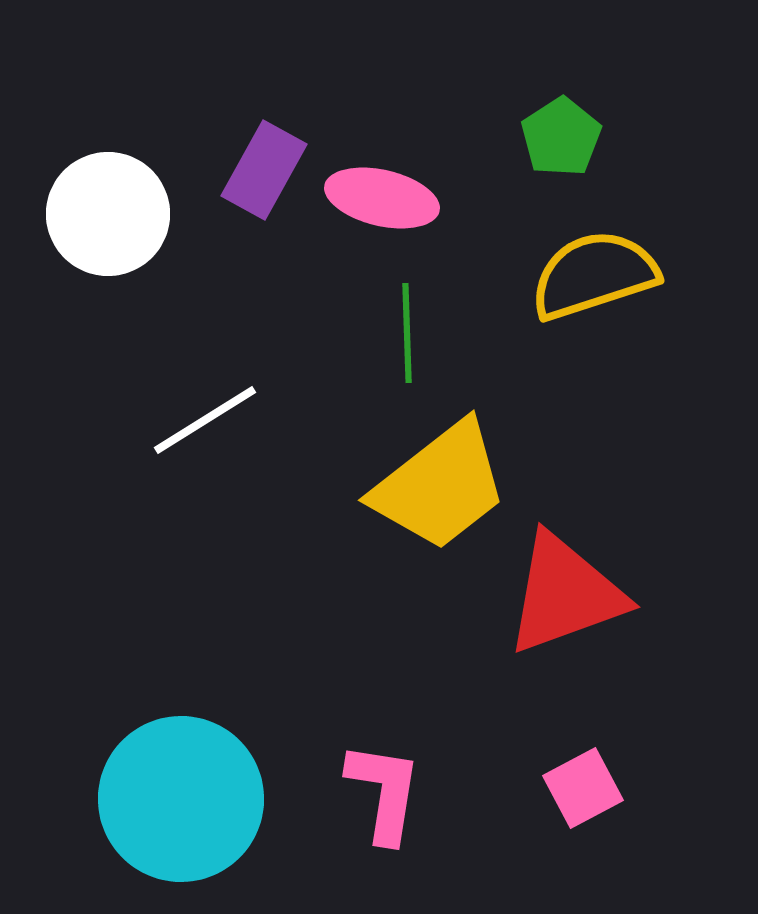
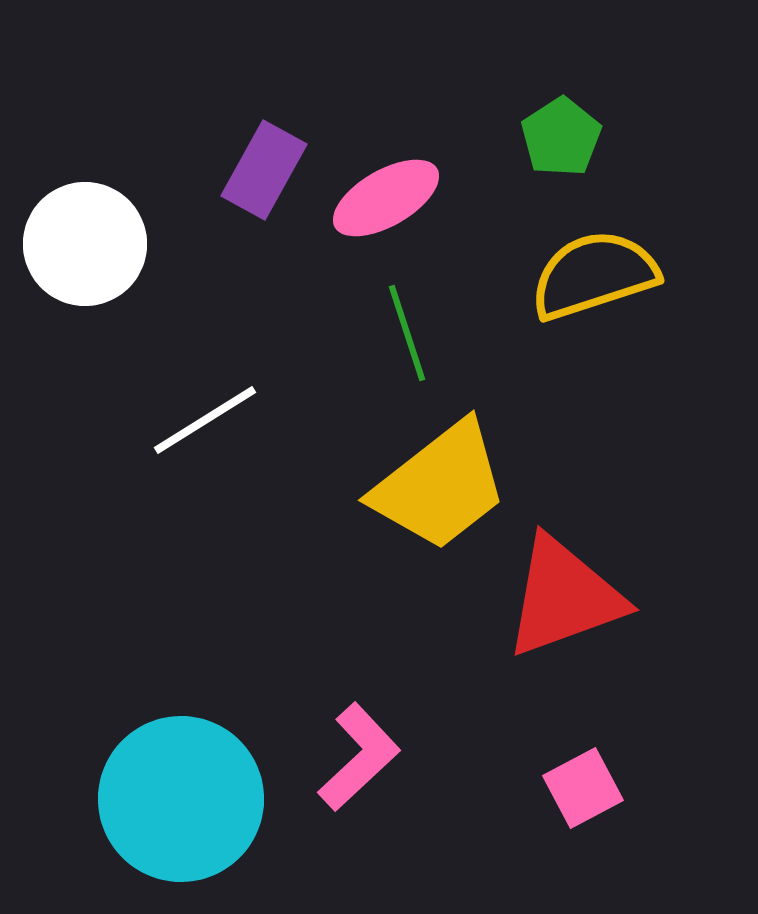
pink ellipse: moved 4 px right; rotated 43 degrees counterclockwise
white circle: moved 23 px left, 30 px down
green line: rotated 16 degrees counterclockwise
red triangle: moved 1 px left, 3 px down
pink L-shape: moved 25 px left, 35 px up; rotated 38 degrees clockwise
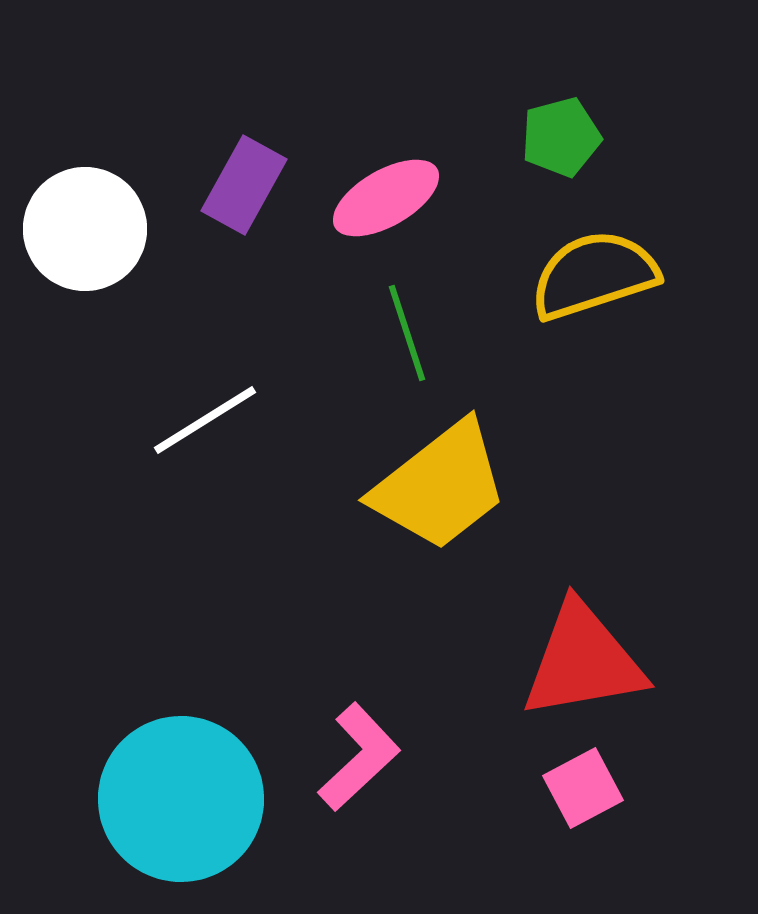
green pentagon: rotated 18 degrees clockwise
purple rectangle: moved 20 px left, 15 px down
white circle: moved 15 px up
red triangle: moved 19 px right, 64 px down; rotated 10 degrees clockwise
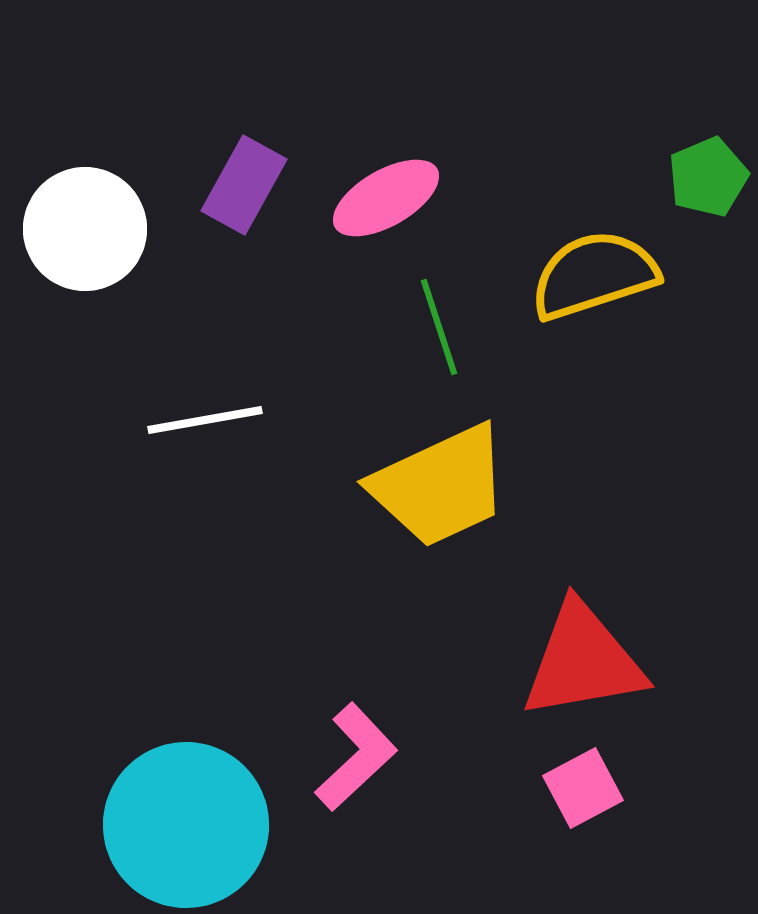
green pentagon: moved 147 px right, 40 px down; rotated 8 degrees counterclockwise
green line: moved 32 px right, 6 px up
white line: rotated 22 degrees clockwise
yellow trapezoid: rotated 13 degrees clockwise
pink L-shape: moved 3 px left
cyan circle: moved 5 px right, 26 px down
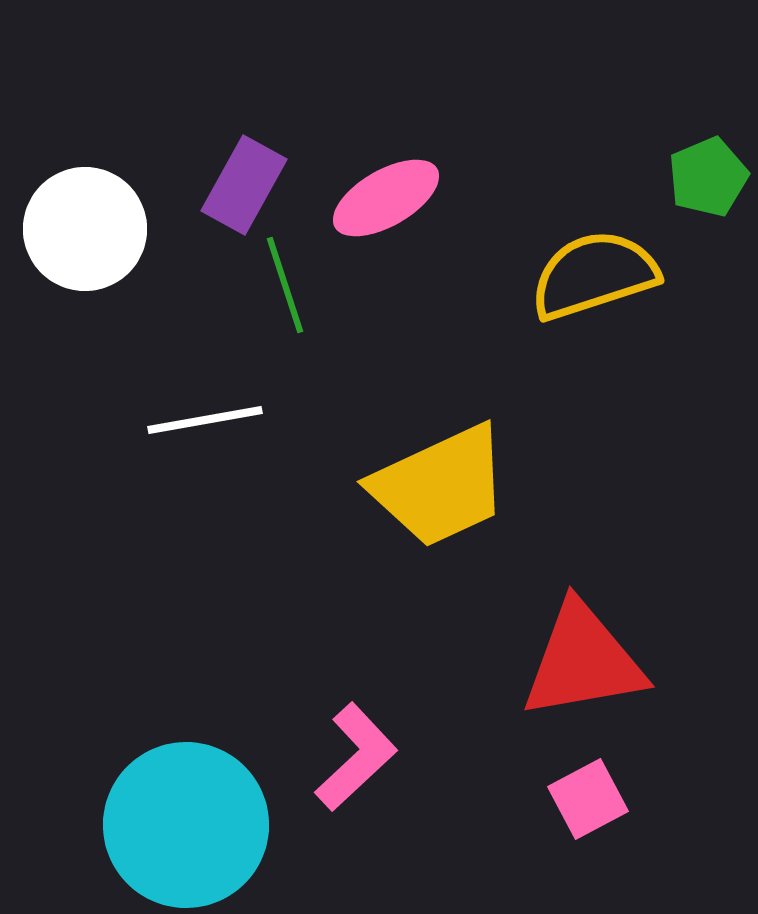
green line: moved 154 px left, 42 px up
pink square: moved 5 px right, 11 px down
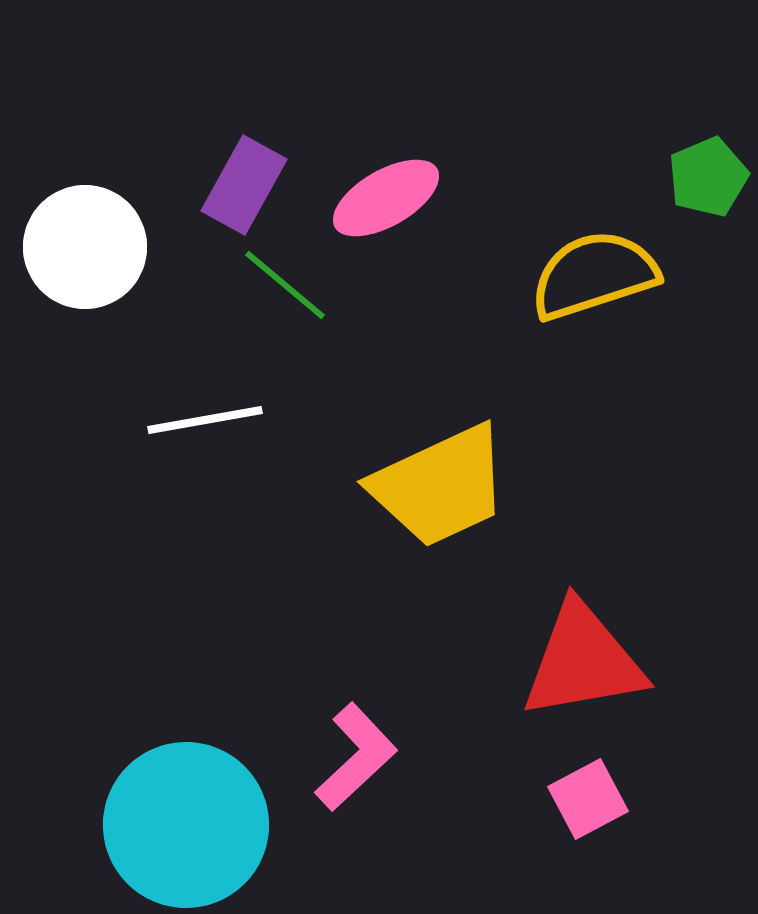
white circle: moved 18 px down
green line: rotated 32 degrees counterclockwise
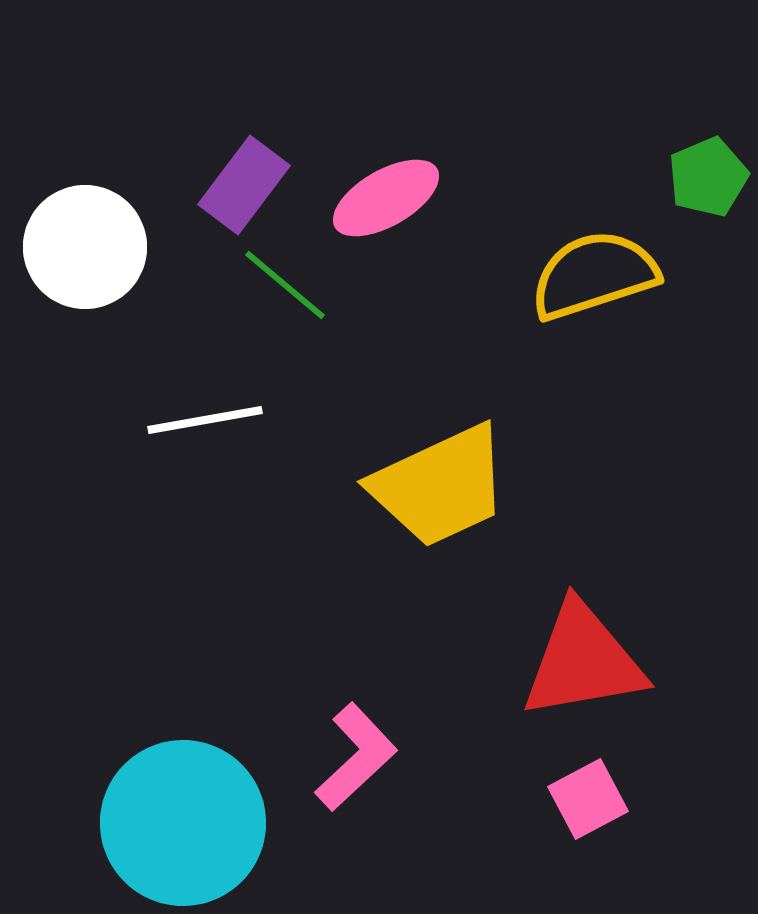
purple rectangle: rotated 8 degrees clockwise
cyan circle: moved 3 px left, 2 px up
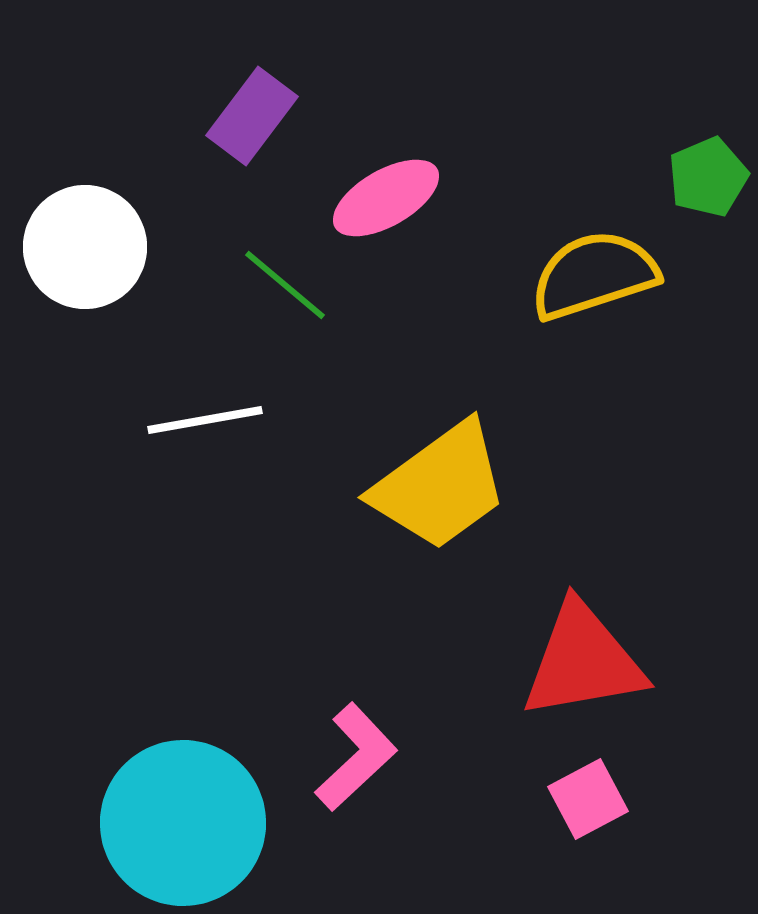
purple rectangle: moved 8 px right, 69 px up
yellow trapezoid: rotated 11 degrees counterclockwise
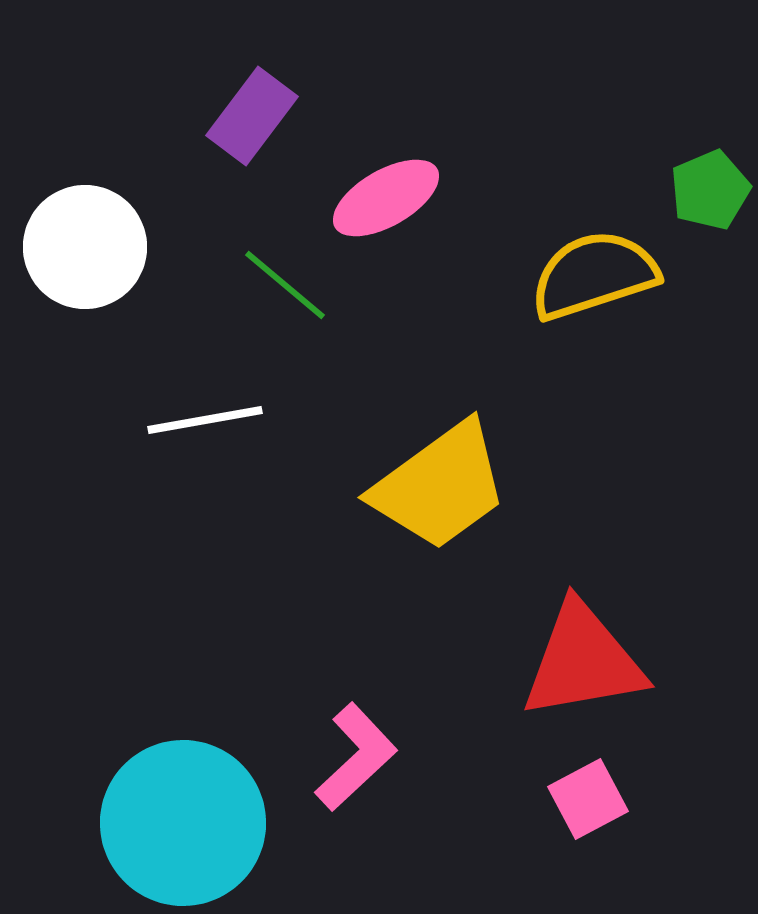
green pentagon: moved 2 px right, 13 px down
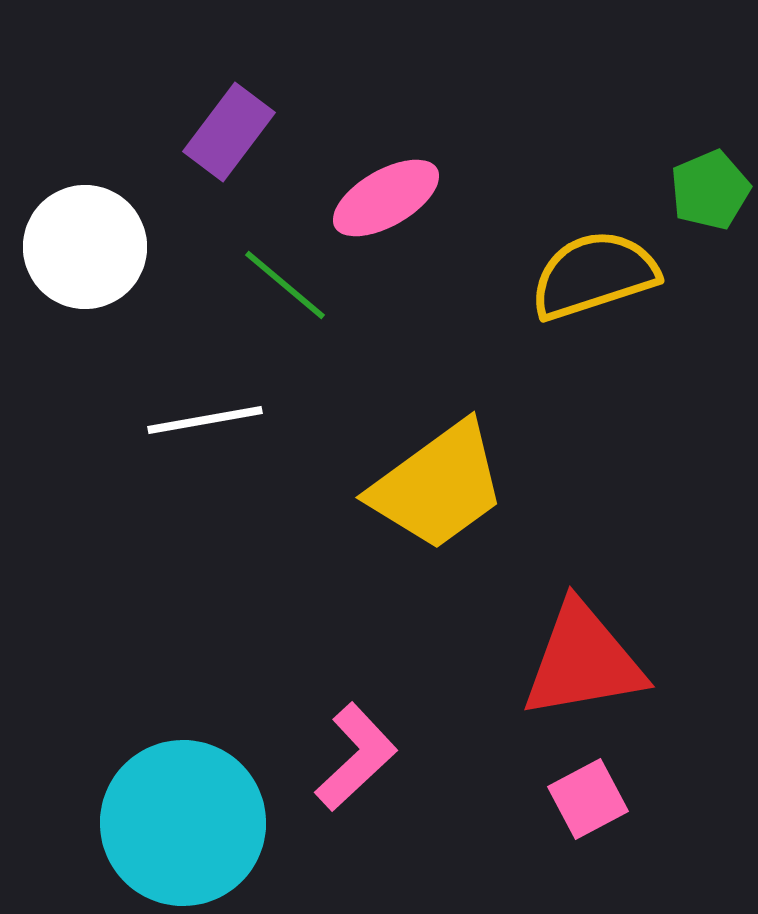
purple rectangle: moved 23 px left, 16 px down
yellow trapezoid: moved 2 px left
